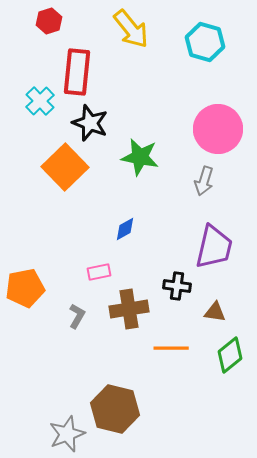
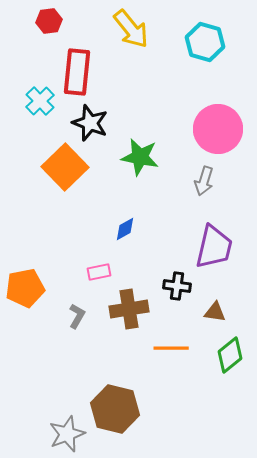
red hexagon: rotated 10 degrees clockwise
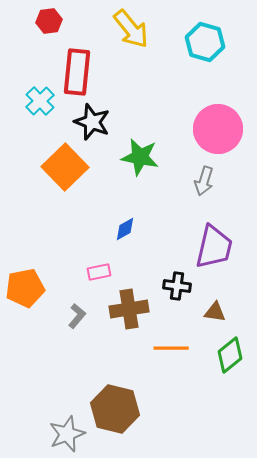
black star: moved 2 px right, 1 px up
gray L-shape: rotated 10 degrees clockwise
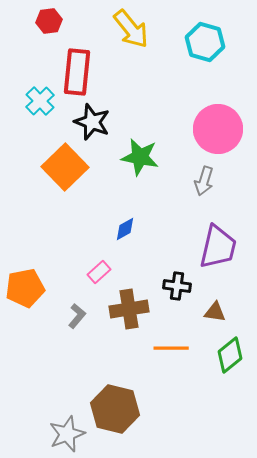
purple trapezoid: moved 4 px right
pink rectangle: rotated 30 degrees counterclockwise
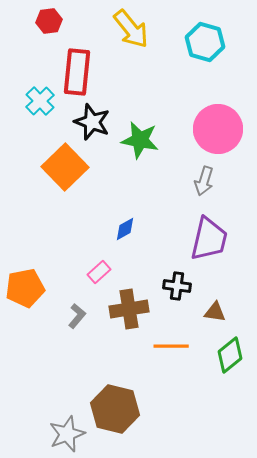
green star: moved 17 px up
purple trapezoid: moved 9 px left, 8 px up
orange line: moved 2 px up
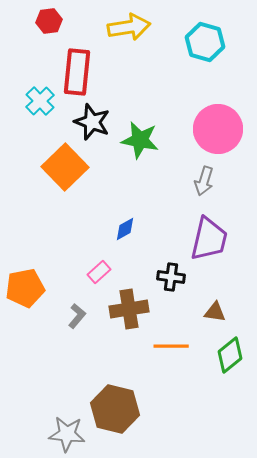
yellow arrow: moved 2 px left, 2 px up; rotated 60 degrees counterclockwise
black cross: moved 6 px left, 9 px up
gray star: rotated 27 degrees clockwise
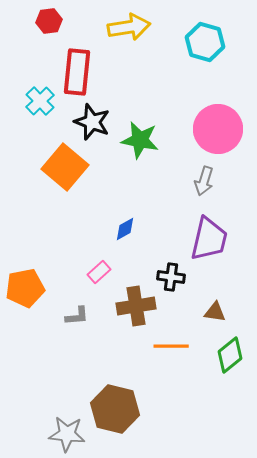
orange square: rotated 6 degrees counterclockwise
brown cross: moved 7 px right, 3 px up
gray L-shape: rotated 45 degrees clockwise
